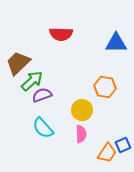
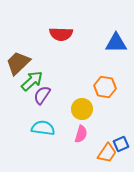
purple semicircle: rotated 36 degrees counterclockwise
yellow circle: moved 1 px up
cyan semicircle: rotated 140 degrees clockwise
pink semicircle: rotated 18 degrees clockwise
blue square: moved 2 px left, 1 px up
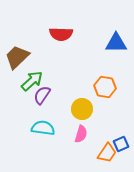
brown trapezoid: moved 1 px left, 6 px up
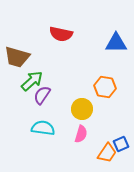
red semicircle: rotated 10 degrees clockwise
brown trapezoid: rotated 120 degrees counterclockwise
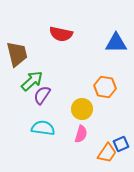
brown trapezoid: moved 3 px up; rotated 120 degrees counterclockwise
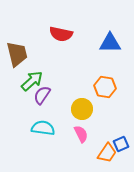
blue triangle: moved 6 px left
pink semicircle: rotated 42 degrees counterclockwise
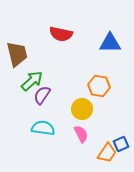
orange hexagon: moved 6 px left, 1 px up
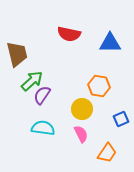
red semicircle: moved 8 px right
blue square: moved 25 px up
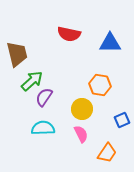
orange hexagon: moved 1 px right, 1 px up
purple semicircle: moved 2 px right, 2 px down
blue square: moved 1 px right, 1 px down
cyan semicircle: rotated 10 degrees counterclockwise
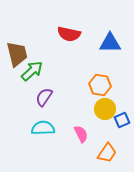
green arrow: moved 10 px up
yellow circle: moved 23 px right
